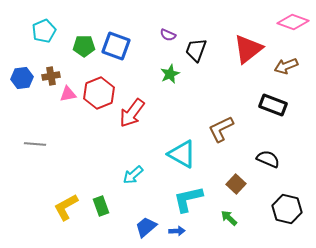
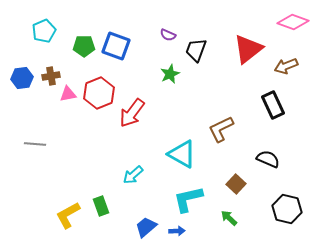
black rectangle: rotated 44 degrees clockwise
yellow L-shape: moved 2 px right, 8 px down
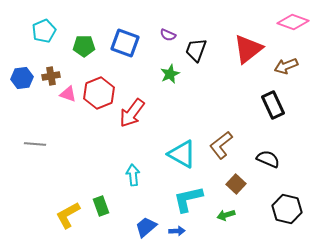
blue square: moved 9 px right, 3 px up
pink triangle: rotated 30 degrees clockwise
brown L-shape: moved 16 px down; rotated 12 degrees counterclockwise
cyan arrow: rotated 125 degrees clockwise
green arrow: moved 3 px left, 3 px up; rotated 60 degrees counterclockwise
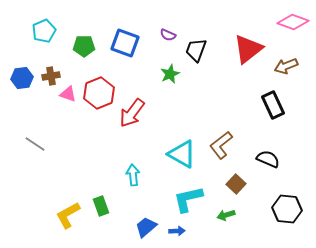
gray line: rotated 30 degrees clockwise
black hexagon: rotated 8 degrees counterclockwise
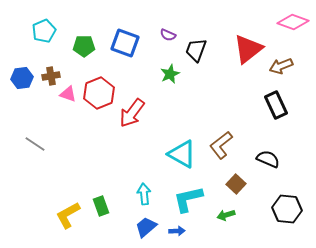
brown arrow: moved 5 px left
black rectangle: moved 3 px right
cyan arrow: moved 11 px right, 19 px down
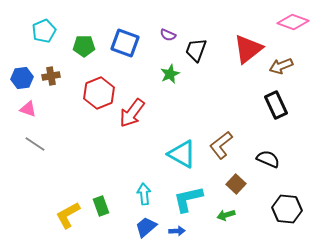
pink triangle: moved 40 px left, 15 px down
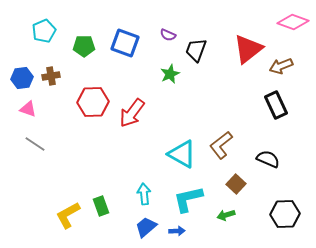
red hexagon: moved 6 px left, 9 px down; rotated 20 degrees clockwise
black hexagon: moved 2 px left, 5 px down; rotated 8 degrees counterclockwise
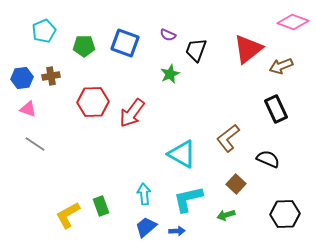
black rectangle: moved 4 px down
brown L-shape: moved 7 px right, 7 px up
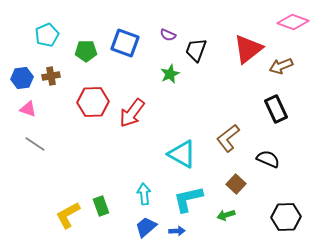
cyan pentagon: moved 3 px right, 4 px down
green pentagon: moved 2 px right, 5 px down
black hexagon: moved 1 px right, 3 px down
